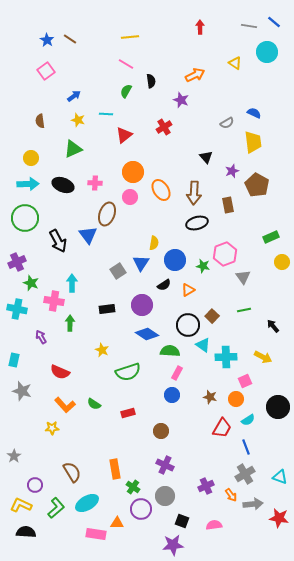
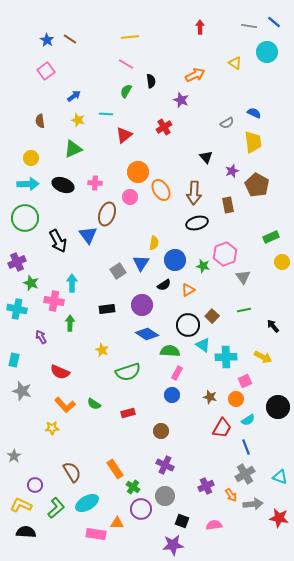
orange circle at (133, 172): moved 5 px right
orange rectangle at (115, 469): rotated 24 degrees counterclockwise
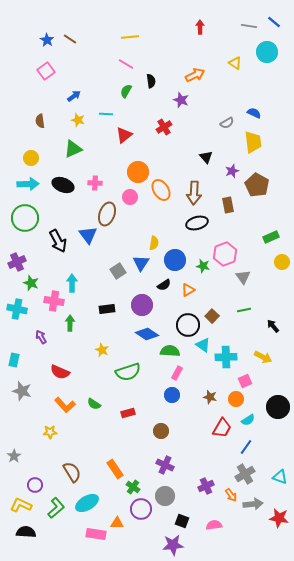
yellow star at (52, 428): moved 2 px left, 4 px down
blue line at (246, 447): rotated 56 degrees clockwise
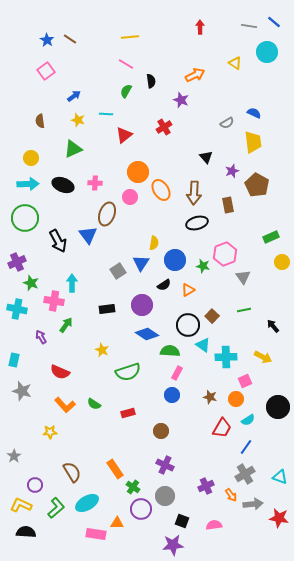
green arrow at (70, 323): moved 4 px left, 2 px down; rotated 35 degrees clockwise
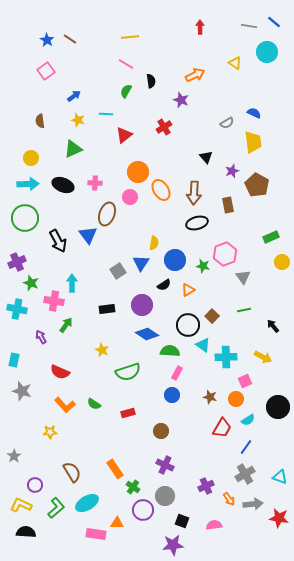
orange arrow at (231, 495): moved 2 px left, 4 px down
purple circle at (141, 509): moved 2 px right, 1 px down
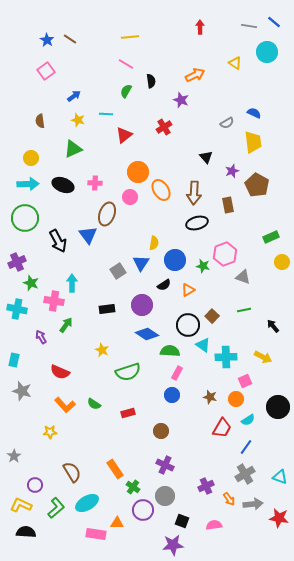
gray triangle at (243, 277): rotated 35 degrees counterclockwise
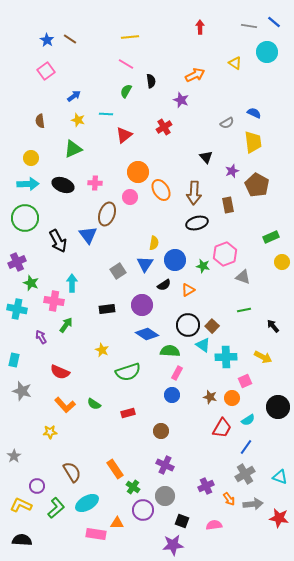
blue triangle at (141, 263): moved 4 px right, 1 px down
brown square at (212, 316): moved 10 px down
orange circle at (236, 399): moved 4 px left, 1 px up
purple circle at (35, 485): moved 2 px right, 1 px down
black semicircle at (26, 532): moved 4 px left, 8 px down
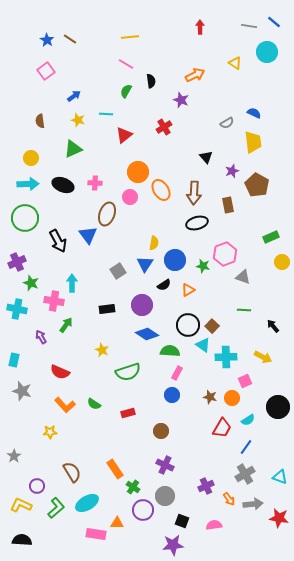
green line at (244, 310): rotated 16 degrees clockwise
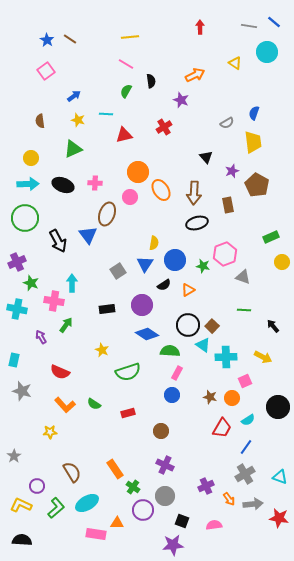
blue semicircle at (254, 113): rotated 96 degrees counterclockwise
red triangle at (124, 135): rotated 24 degrees clockwise
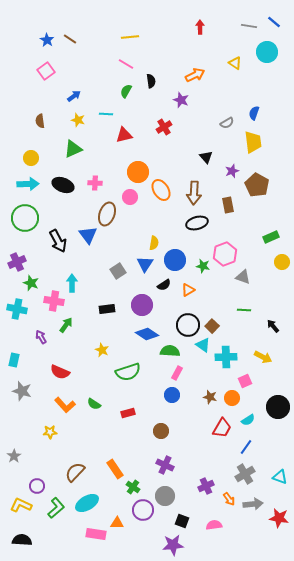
brown semicircle at (72, 472): moved 3 px right; rotated 105 degrees counterclockwise
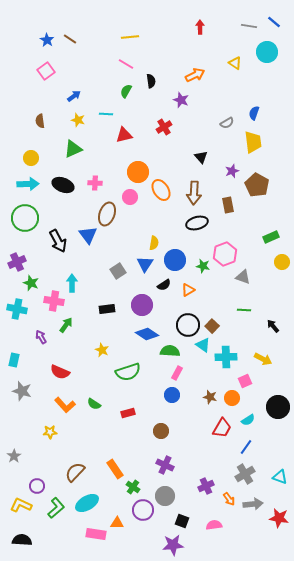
black triangle at (206, 157): moved 5 px left
yellow arrow at (263, 357): moved 2 px down
